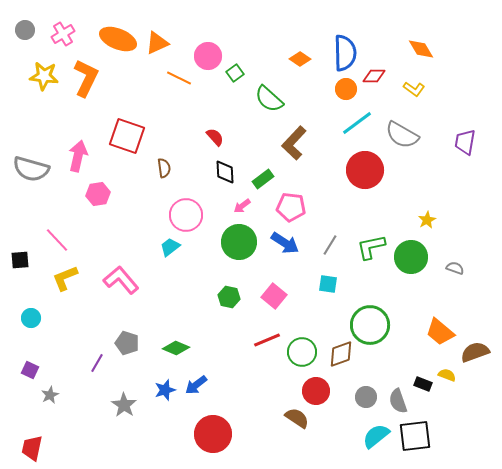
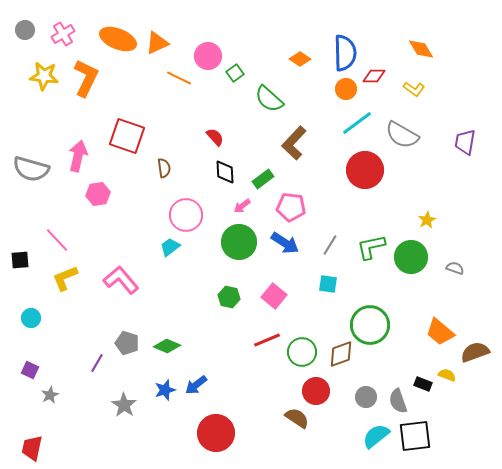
green diamond at (176, 348): moved 9 px left, 2 px up
red circle at (213, 434): moved 3 px right, 1 px up
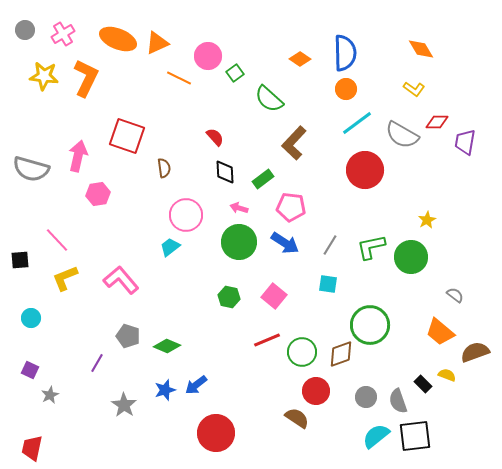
red diamond at (374, 76): moved 63 px right, 46 px down
pink arrow at (242, 206): moved 3 px left, 2 px down; rotated 54 degrees clockwise
gray semicircle at (455, 268): moved 27 px down; rotated 18 degrees clockwise
gray pentagon at (127, 343): moved 1 px right, 7 px up
black rectangle at (423, 384): rotated 24 degrees clockwise
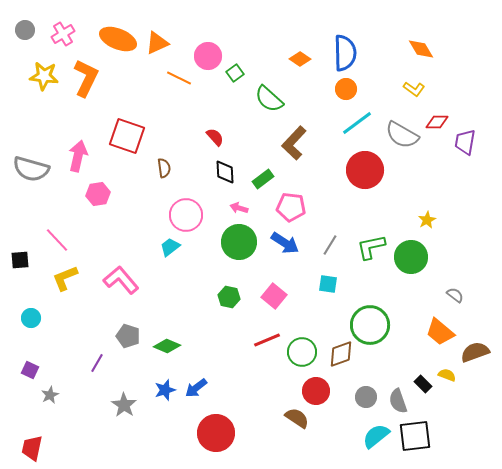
blue arrow at (196, 385): moved 3 px down
